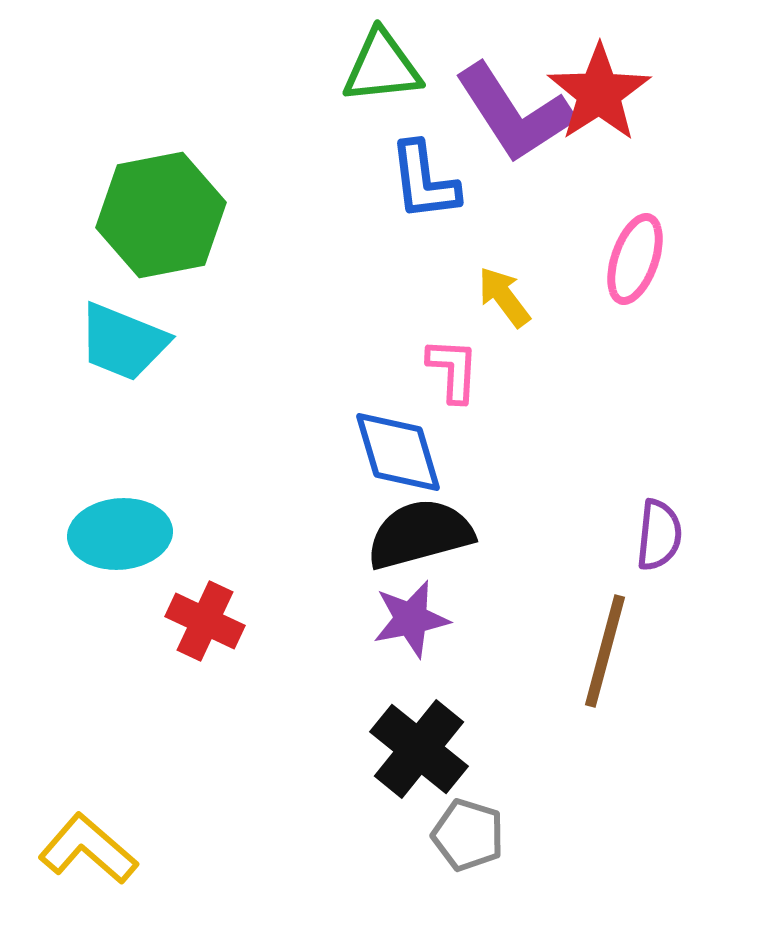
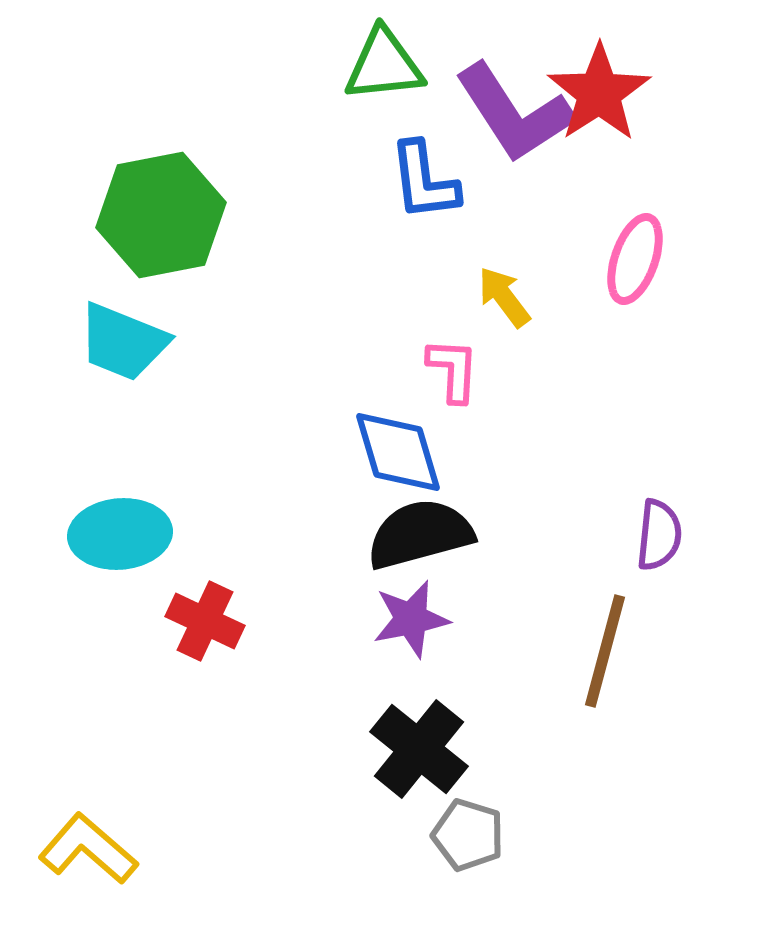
green triangle: moved 2 px right, 2 px up
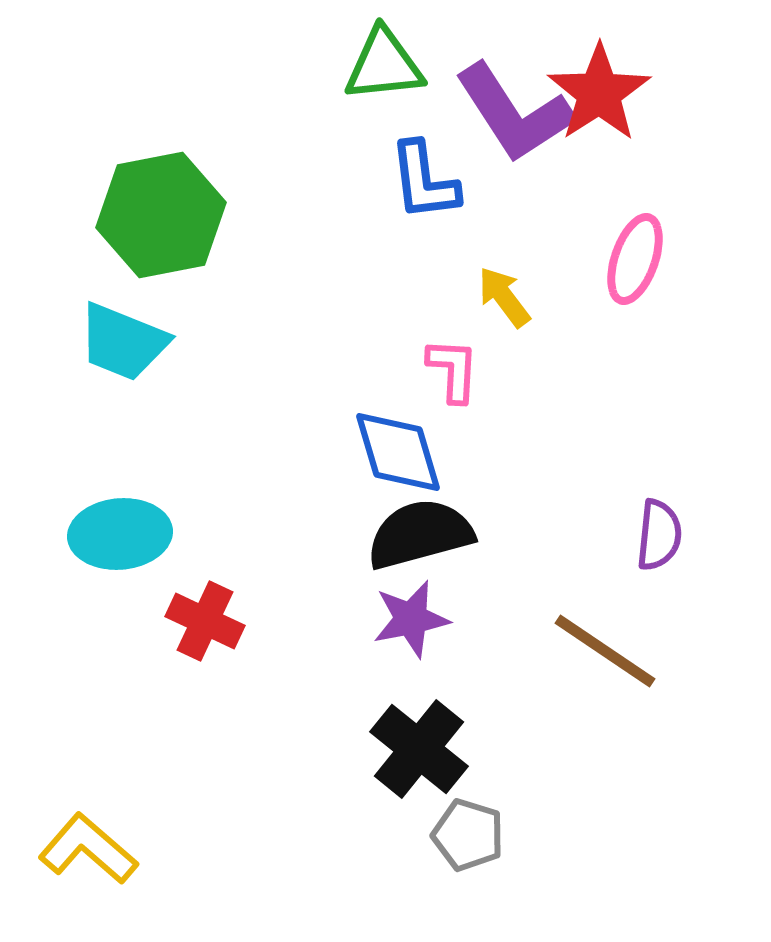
brown line: rotated 71 degrees counterclockwise
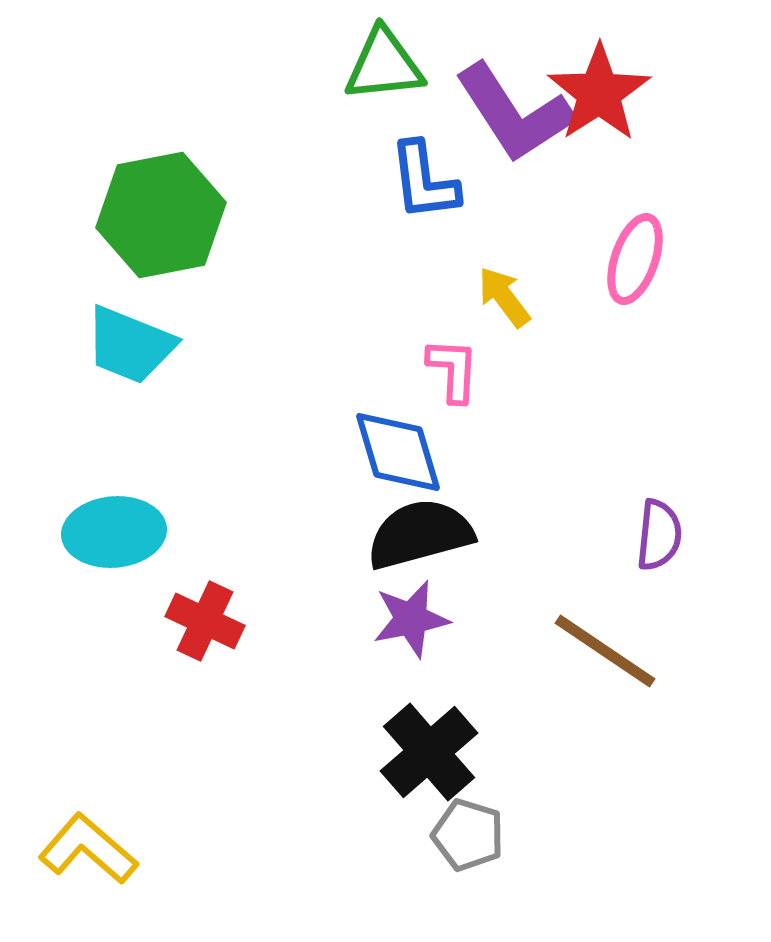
cyan trapezoid: moved 7 px right, 3 px down
cyan ellipse: moved 6 px left, 2 px up
black cross: moved 10 px right, 3 px down; rotated 10 degrees clockwise
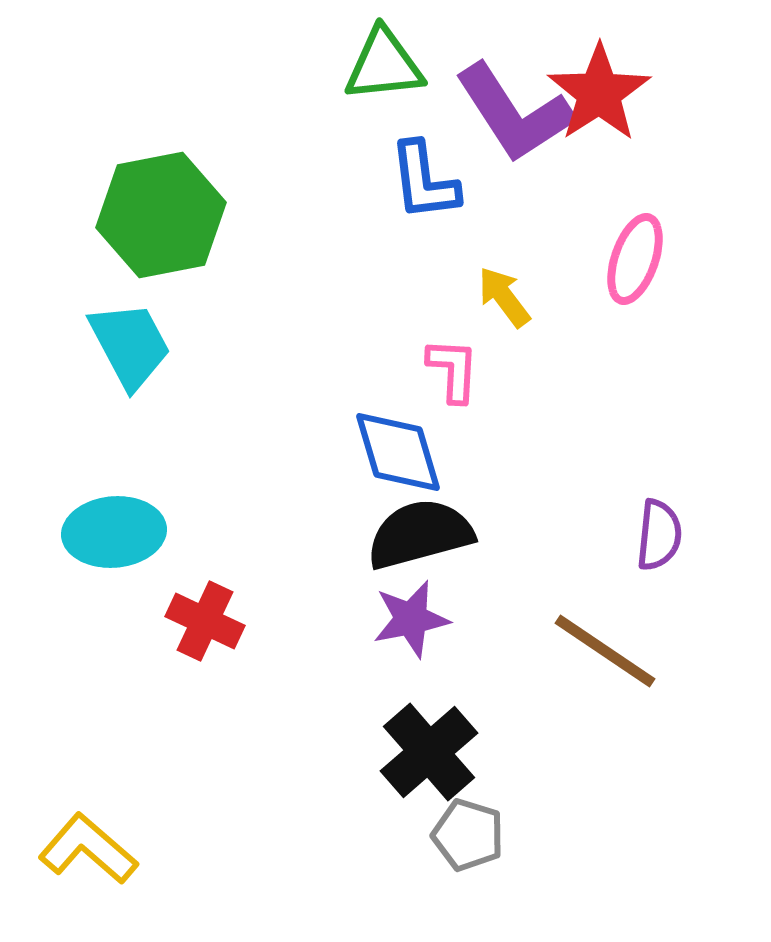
cyan trapezoid: rotated 140 degrees counterclockwise
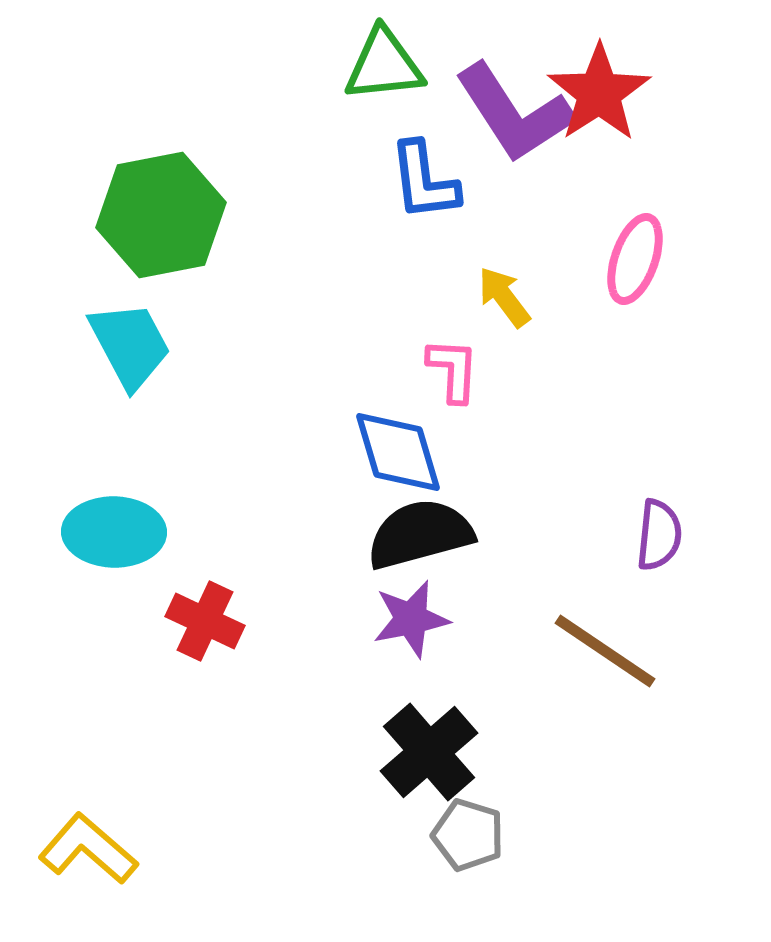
cyan ellipse: rotated 6 degrees clockwise
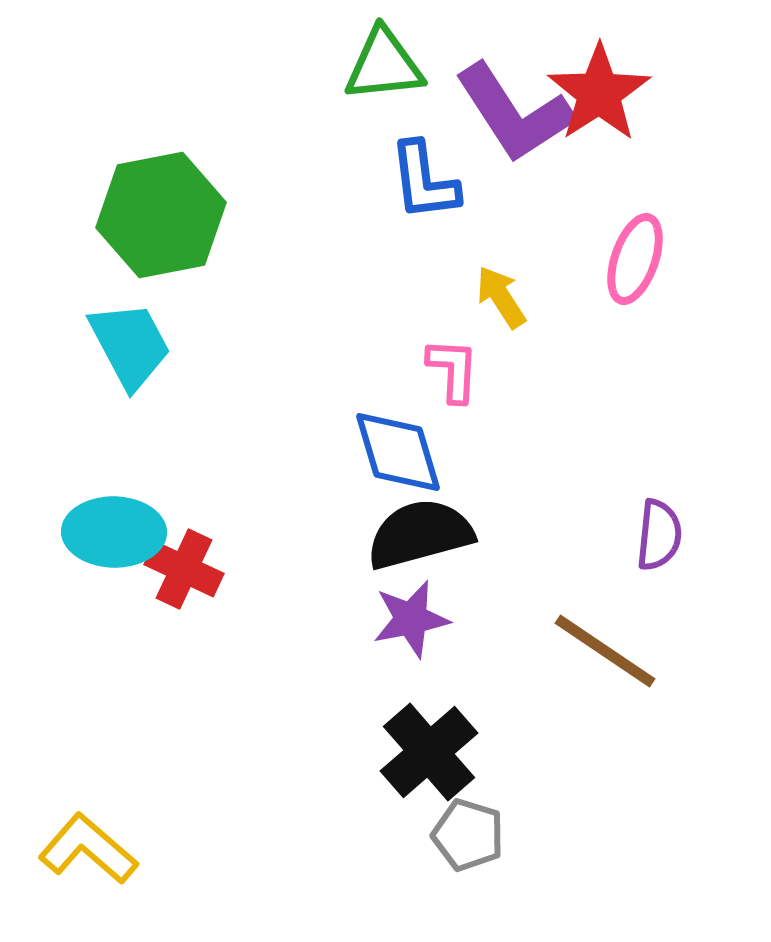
yellow arrow: moved 3 px left; rotated 4 degrees clockwise
red cross: moved 21 px left, 52 px up
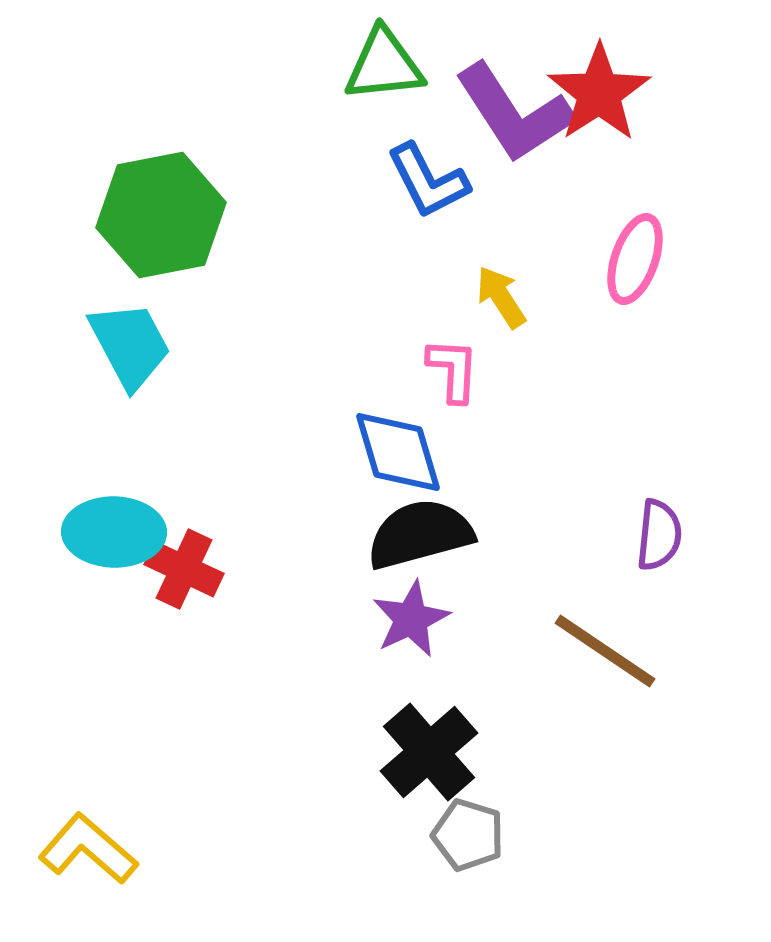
blue L-shape: moved 4 px right; rotated 20 degrees counterclockwise
purple star: rotated 14 degrees counterclockwise
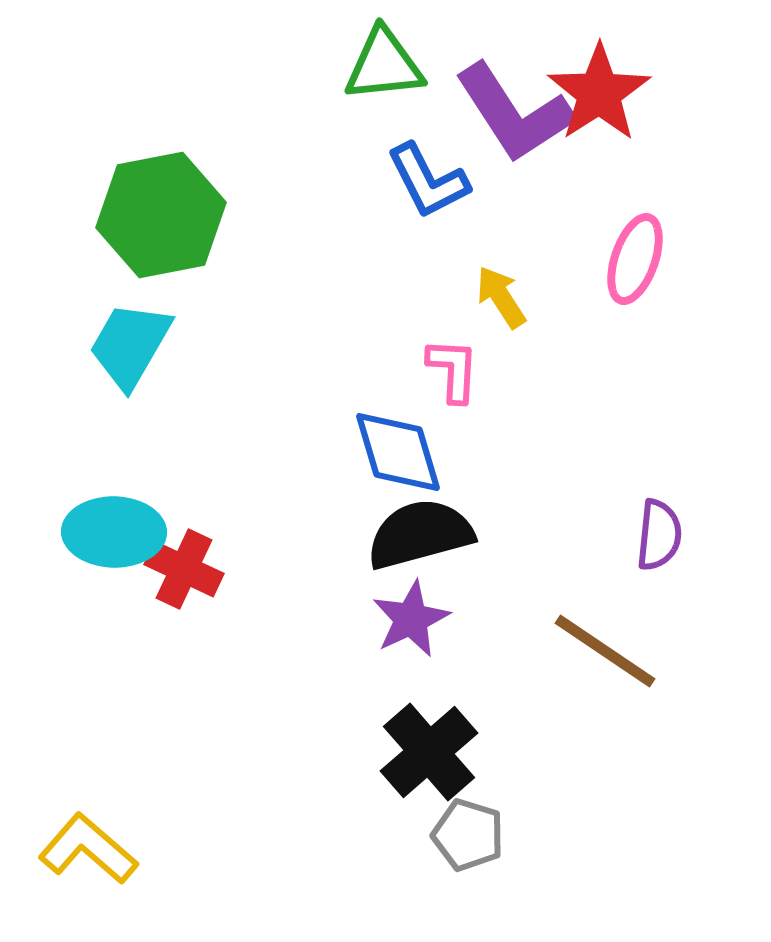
cyan trapezoid: rotated 122 degrees counterclockwise
